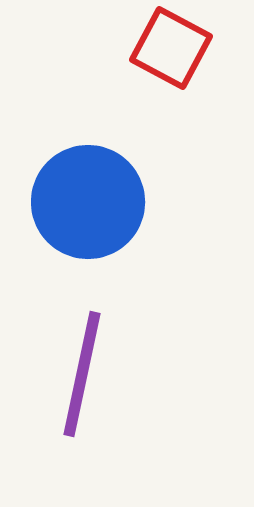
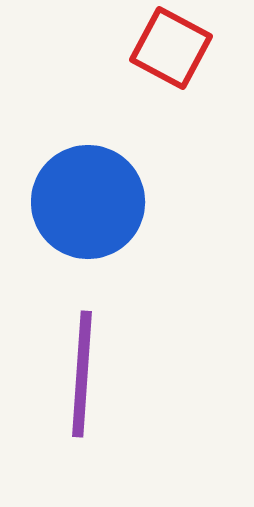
purple line: rotated 8 degrees counterclockwise
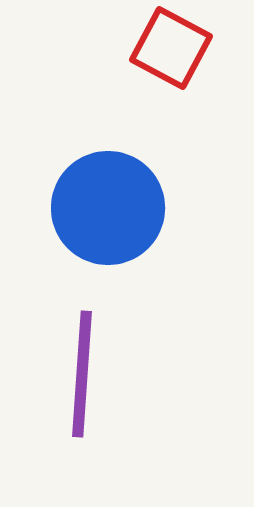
blue circle: moved 20 px right, 6 px down
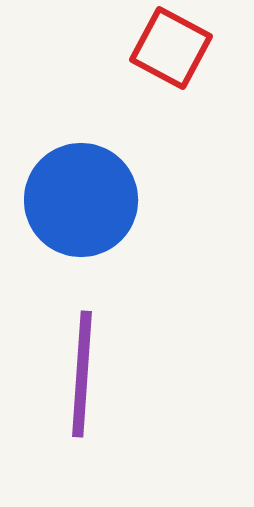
blue circle: moved 27 px left, 8 px up
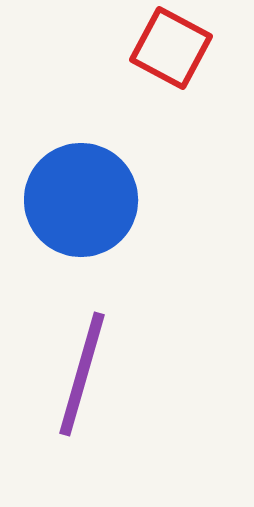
purple line: rotated 12 degrees clockwise
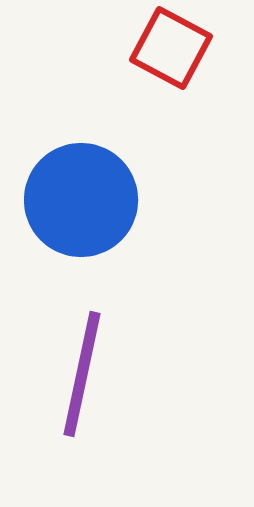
purple line: rotated 4 degrees counterclockwise
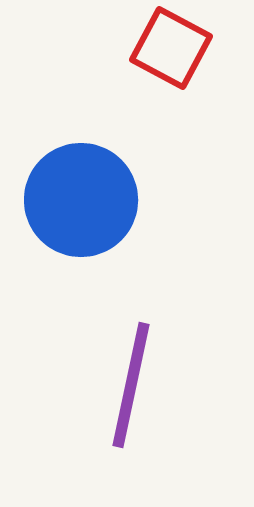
purple line: moved 49 px right, 11 px down
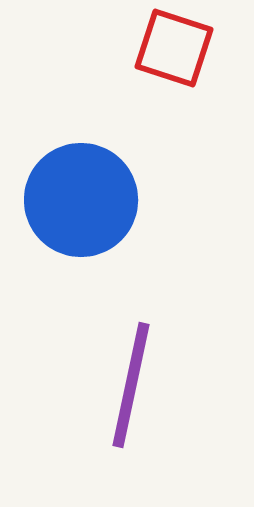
red square: moved 3 px right; rotated 10 degrees counterclockwise
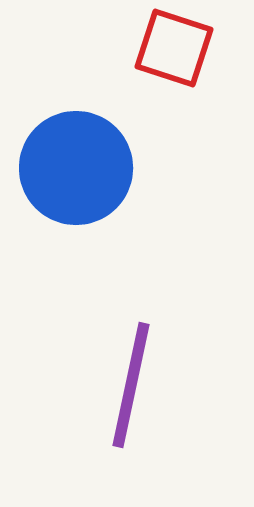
blue circle: moved 5 px left, 32 px up
